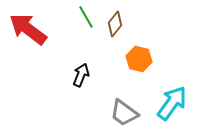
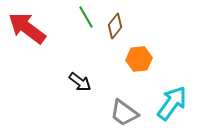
brown diamond: moved 2 px down
red arrow: moved 1 px left, 1 px up
orange hexagon: rotated 20 degrees counterclockwise
black arrow: moved 1 px left, 7 px down; rotated 105 degrees clockwise
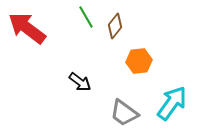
orange hexagon: moved 2 px down
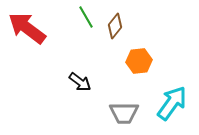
gray trapezoid: rotated 36 degrees counterclockwise
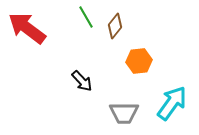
black arrow: moved 2 px right, 1 px up; rotated 10 degrees clockwise
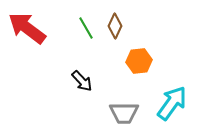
green line: moved 11 px down
brown diamond: rotated 15 degrees counterclockwise
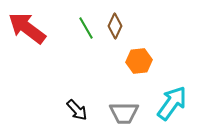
black arrow: moved 5 px left, 29 px down
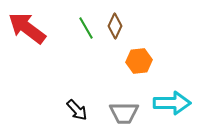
cyan arrow: rotated 54 degrees clockwise
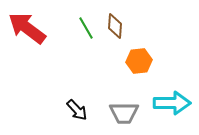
brown diamond: rotated 20 degrees counterclockwise
